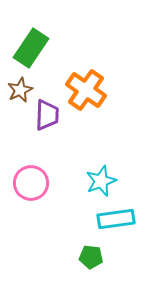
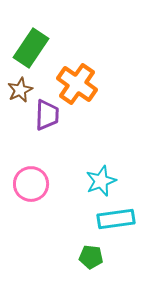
orange cross: moved 9 px left, 6 px up
pink circle: moved 1 px down
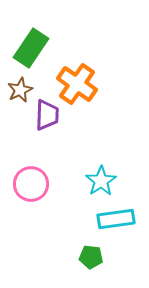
cyan star: rotated 12 degrees counterclockwise
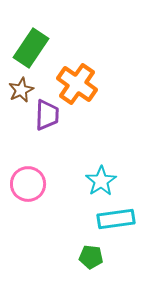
brown star: moved 1 px right
pink circle: moved 3 px left
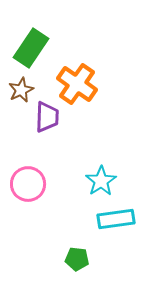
purple trapezoid: moved 2 px down
green pentagon: moved 14 px left, 2 px down
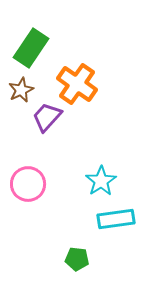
purple trapezoid: rotated 140 degrees counterclockwise
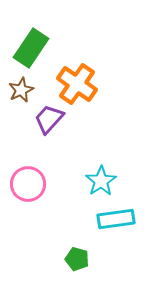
purple trapezoid: moved 2 px right, 2 px down
green pentagon: rotated 10 degrees clockwise
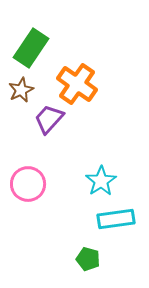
green pentagon: moved 11 px right
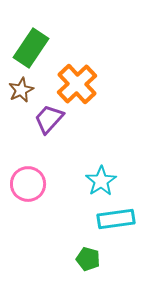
orange cross: rotated 12 degrees clockwise
